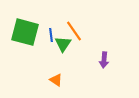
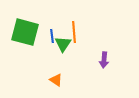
orange line: moved 1 px down; rotated 30 degrees clockwise
blue line: moved 1 px right, 1 px down
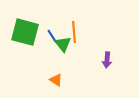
blue line: rotated 24 degrees counterclockwise
green triangle: rotated 12 degrees counterclockwise
purple arrow: moved 3 px right
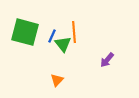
blue line: rotated 56 degrees clockwise
purple arrow: rotated 35 degrees clockwise
orange triangle: moved 1 px right; rotated 40 degrees clockwise
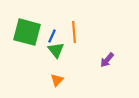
green square: moved 2 px right
green triangle: moved 7 px left, 6 px down
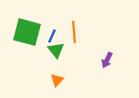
purple arrow: rotated 14 degrees counterclockwise
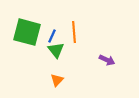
purple arrow: rotated 91 degrees counterclockwise
